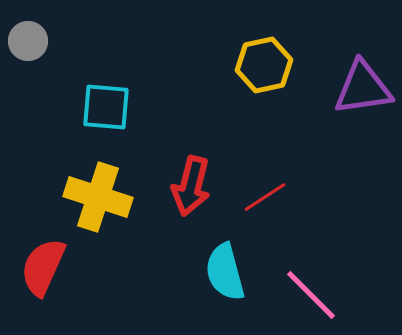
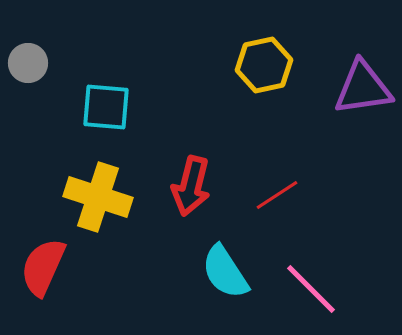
gray circle: moved 22 px down
red line: moved 12 px right, 2 px up
cyan semicircle: rotated 18 degrees counterclockwise
pink line: moved 6 px up
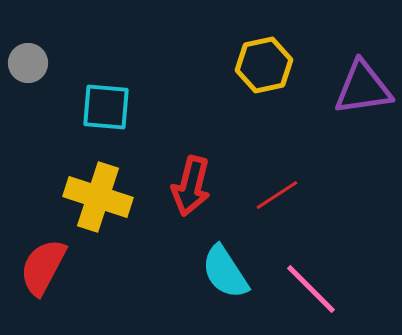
red semicircle: rotated 4 degrees clockwise
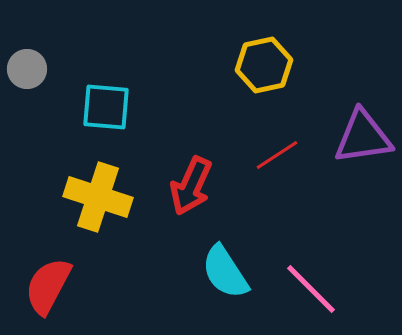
gray circle: moved 1 px left, 6 px down
purple triangle: moved 49 px down
red arrow: rotated 10 degrees clockwise
red line: moved 40 px up
red semicircle: moved 5 px right, 19 px down
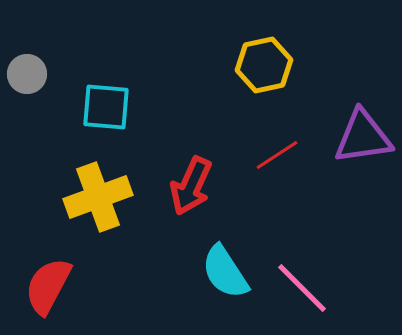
gray circle: moved 5 px down
yellow cross: rotated 38 degrees counterclockwise
pink line: moved 9 px left, 1 px up
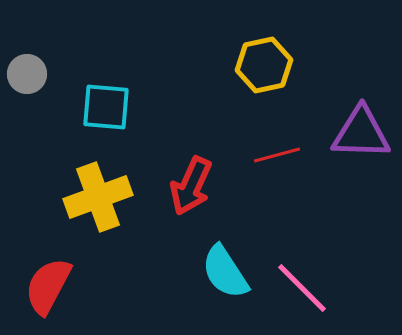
purple triangle: moved 2 px left, 4 px up; rotated 10 degrees clockwise
red line: rotated 18 degrees clockwise
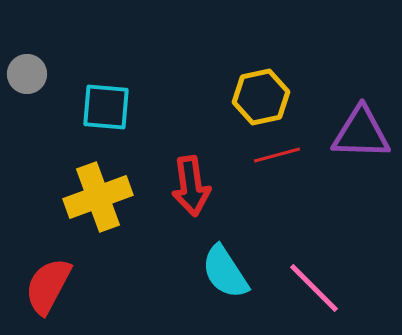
yellow hexagon: moved 3 px left, 32 px down
red arrow: rotated 32 degrees counterclockwise
pink line: moved 12 px right
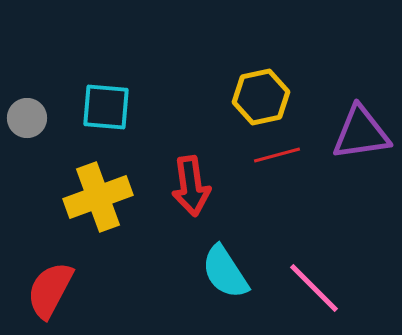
gray circle: moved 44 px down
purple triangle: rotated 10 degrees counterclockwise
red semicircle: moved 2 px right, 4 px down
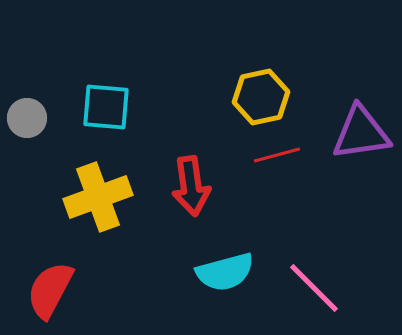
cyan semicircle: rotated 72 degrees counterclockwise
